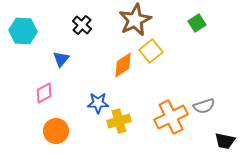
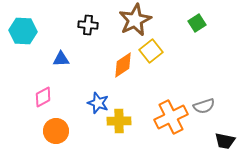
black cross: moved 6 px right; rotated 36 degrees counterclockwise
blue triangle: rotated 48 degrees clockwise
pink diamond: moved 1 px left, 4 px down
blue star: rotated 20 degrees clockwise
yellow cross: rotated 15 degrees clockwise
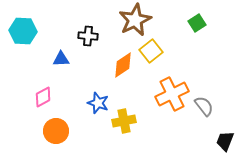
black cross: moved 11 px down
gray semicircle: rotated 110 degrees counterclockwise
orange cross: moved 1 px right, 23 px up
yellow cross: moved 5 px right; rotated 10 degrees counterclockwise
black trapezoid: rotated 100 degrees clockwise
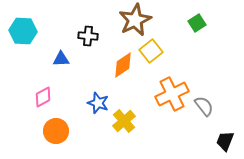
yellow cross: rotated 30 degrees counterclockwise
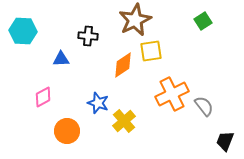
green square: moved 6 px right, 2 px up
yellow square: rotated 30 degrees clockwise
orange circle: moved 11 px right
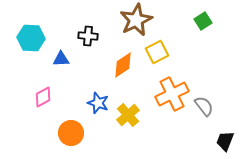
brown star: moved 1 px right
cyan hexagon: moved 8 px right, 7 px down
yellow square: moved 6 px right, 1 px down; rotated 20 degrees counterclockwise
yellow cross: moved 4 px right, 6 px up
orange circle: moved 4 px right, 2 px down
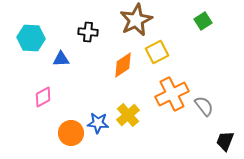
black cross: moved 4 px up
blue star: moved 20 px down; rotated 15 degrees counterclockwise
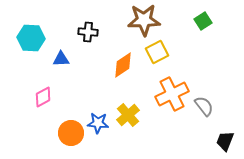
brown star: moved 8 px right; rotated 24 degrees clockwise
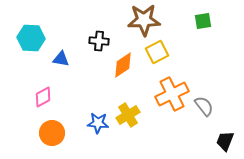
green square: rotated 24 degrees clockwise
black cross: moved 11 px right, 9 px down
blue triangle: rotated 12 degrees clockwise
yellow cross: rotated 10 degrees clockwise
orange circle: moved 19 px left
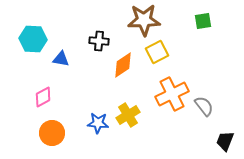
cyan hexagon: moved 2 px right, 1 px down
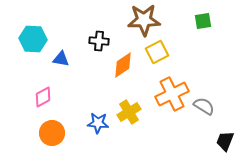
gray semicircle: rotated 20 degrees counterclockwise
yellow cross: moved 1 px right, 3 px up
